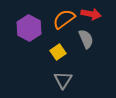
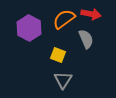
yellow square: moved 3 px down; rotated 35 degrees counterclockwise
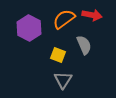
red arrow: moved 1 px right, 1 px down
gray semicircle: moved 2 px left, 6 px down
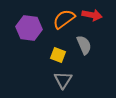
purple hexagon: rotated 20 degrees counterclockwise
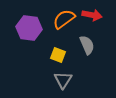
gray semicircle: moved 3 px right
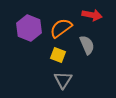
orange semicircle: moved 3 px left, 9 px down
purple hexagon: rotated 15 degrees clockwise
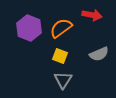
gray semicircle: moved 12 px right, 9 px down; rotated 90 degrees clockwise
yellow square: moved 2 px right, 1 px down
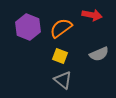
purple hexagon: moved 1 px left, 1 px up
gray triangle: rotated 24 degrees counterclockwise
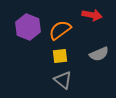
orange semicircle: moved 1 px left, 2 px down
yellow square: rotated 28 degrees counterclockwise
